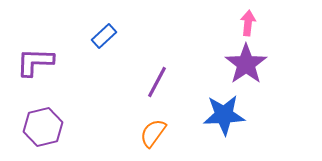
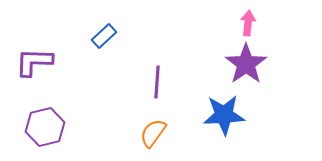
purple L-shape: moved 1 px left
purple line: rotated 24 degrees counterclockwise
purple hexagon: moved 2 px right
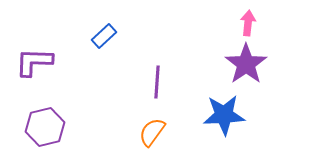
orange semicircle: moved 1 px left, 1 px up
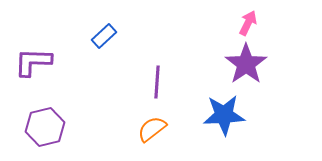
pink arrow: rotated 20 degrees clockwise
purple L-shape: moved 1 px left
orange semicircle: moved 3 px up; rotated 16 degrees clockwise
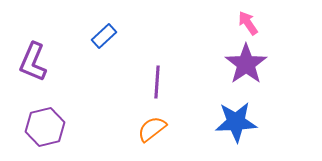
pink arrow: rotated 60 degrees counterclockwise
purple L-shape: rotated 69 degrees counterclockwise
blue star: moved 12 px right, 7 px down
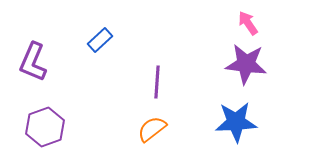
blue rectangle: moved 4 px left, 4 px down
purple star: rotated 30 degrees counterclockwise
purple hexagon: rotated 6 degrees counterclockwise
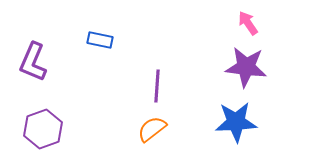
blue rectangle: rotated 55 degrees clockwise
purple star: moved 3 px down
purple line: moved 4 px down
purple hexagon: moved 2 px left, 2 px down
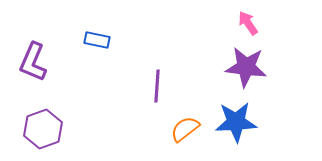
blue rectangle: moved 3 px left
orange semicircle: moved 33 px right
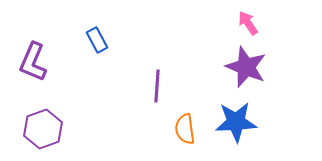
blue rectangle: rotated 50 degrees clockwise
purple star: rotated 15 degrees clockwise
orange semicircle: rotated 60 degrees counterclockwise
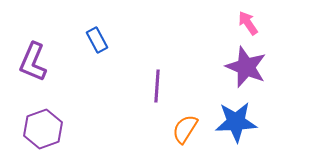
orange semicircle: rotated 40 degrees clockwise
